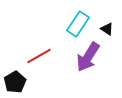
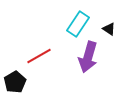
black triangle: moved 2 px right
purple arrow: rotated 16 degrees counterclockwise
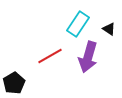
red line: moved 11 px right
black pentagon: moved 1 px left, 1 px down
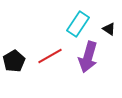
black pentagon: moved 22 px up
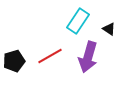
cyan rectangle: moved 3 px up
black pentagon: rotated 15 degrees clockwise
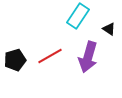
cyan rectangle: moved 5 px up
black pentagon: moved 1 px right, 1 px up
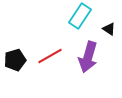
cyan rectangle: moved 2 px right
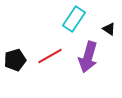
cyan rectangle: moved 6 px left, 3 px down
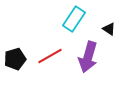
black pentagon: moved 1 px up
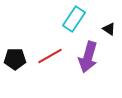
black pentagon: rotated 15 degrees clockwise
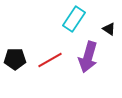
red line: moved 4 px down
